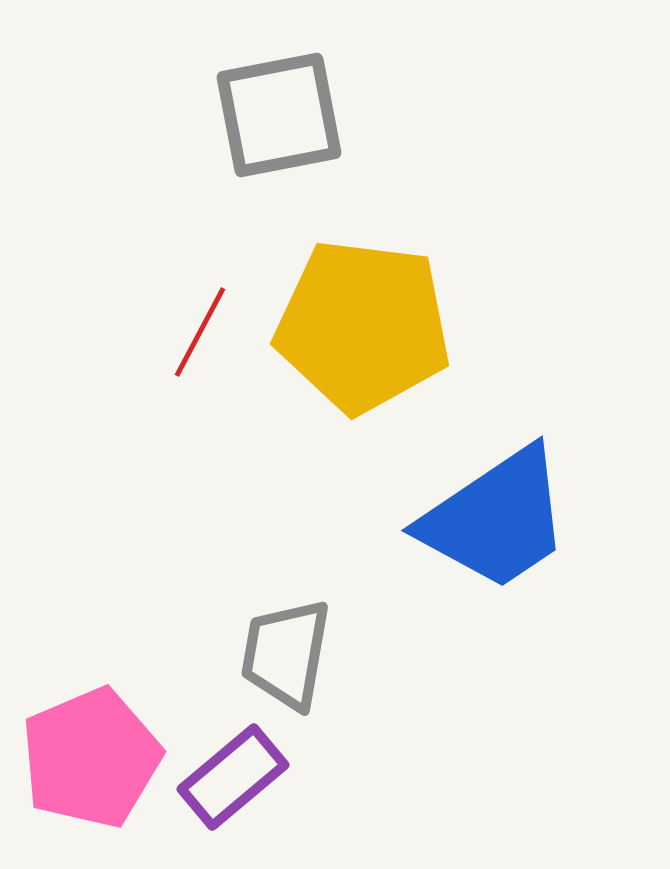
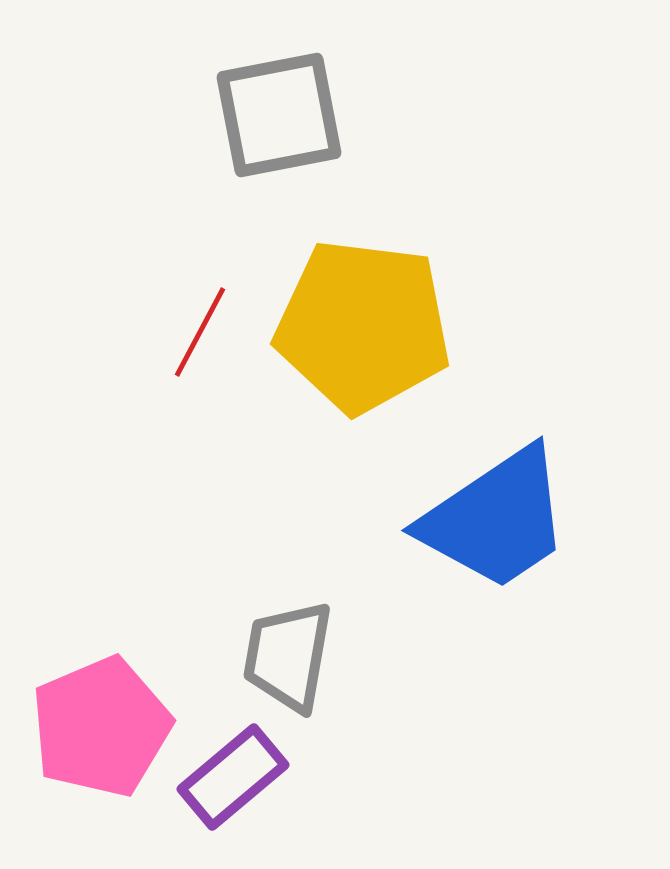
gray trapezoid: moved 2 px right, 2 px down
pink pentagon: moved 10 px right, 31 px up
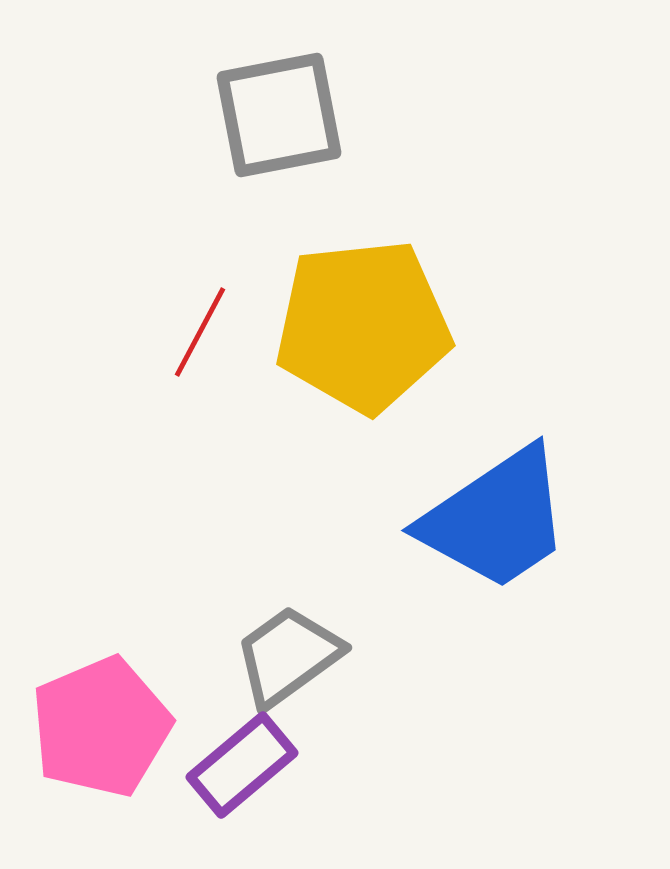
yellow pentagon: rotated 13 degrees counterclockwise
gray trapezoid: rotated 44 degrees clockwise
purple rectangle: moved 9 px right, 12 px up
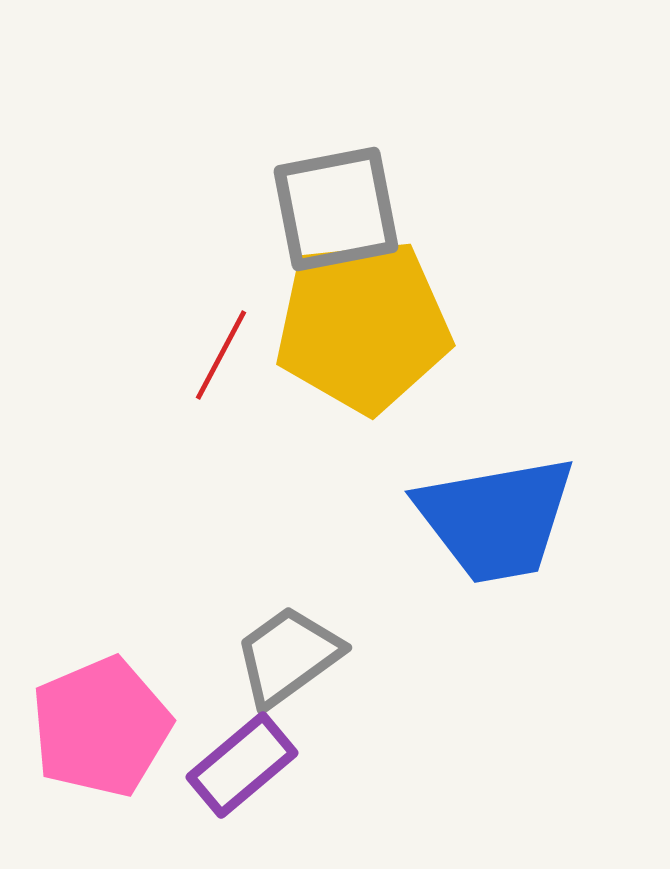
gray square: moved 57 px right, 94 px down
red line: moved 21 px right, 23 px down
blue trapezoid: rotated 24 degrees clockwise
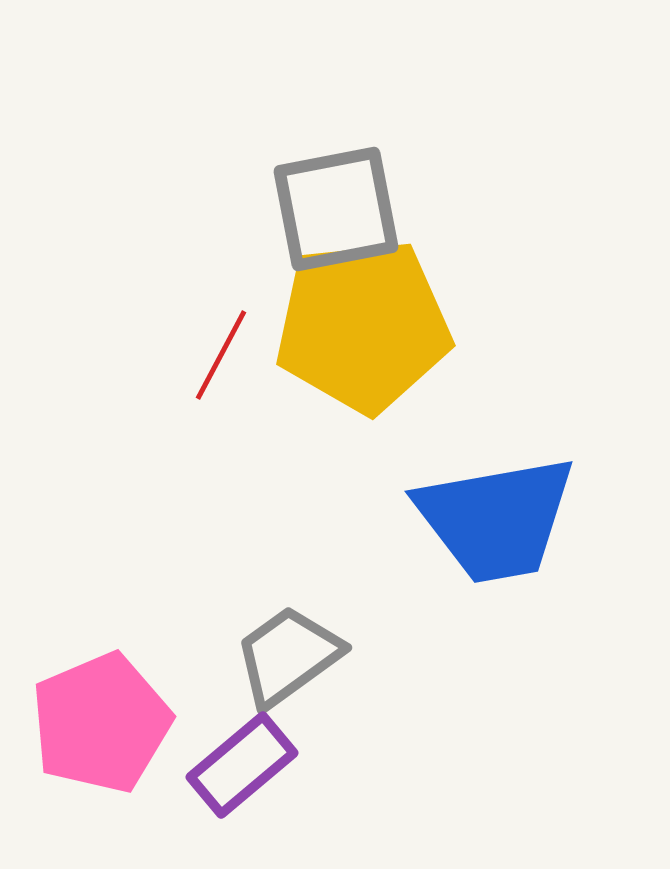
pink pentagon: moved 4 px up
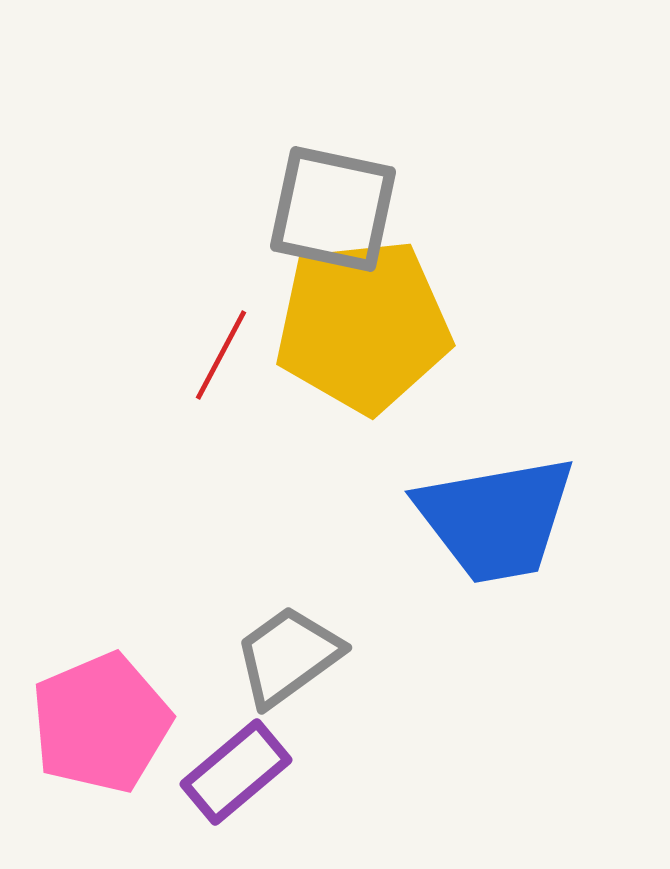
gray square: moved 3 px left; rotated 23 degrees clockwise
purple rectangle: moved 6 px left, 7 px down
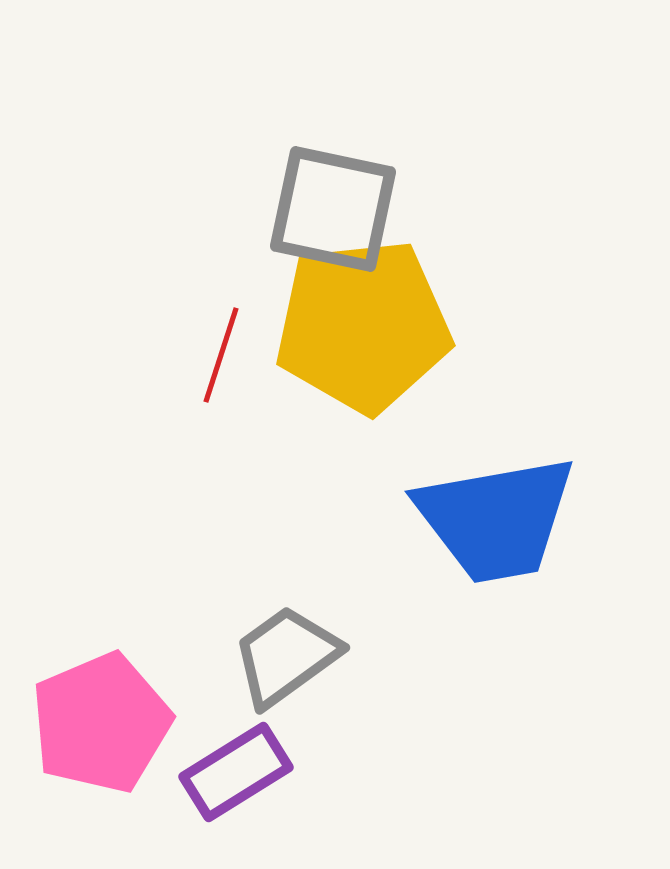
red line: rotated 10 degrees counterclockwise
gray trapezoid: moved 2 px left
purple rectangle: rotated 8 degrees clockwise
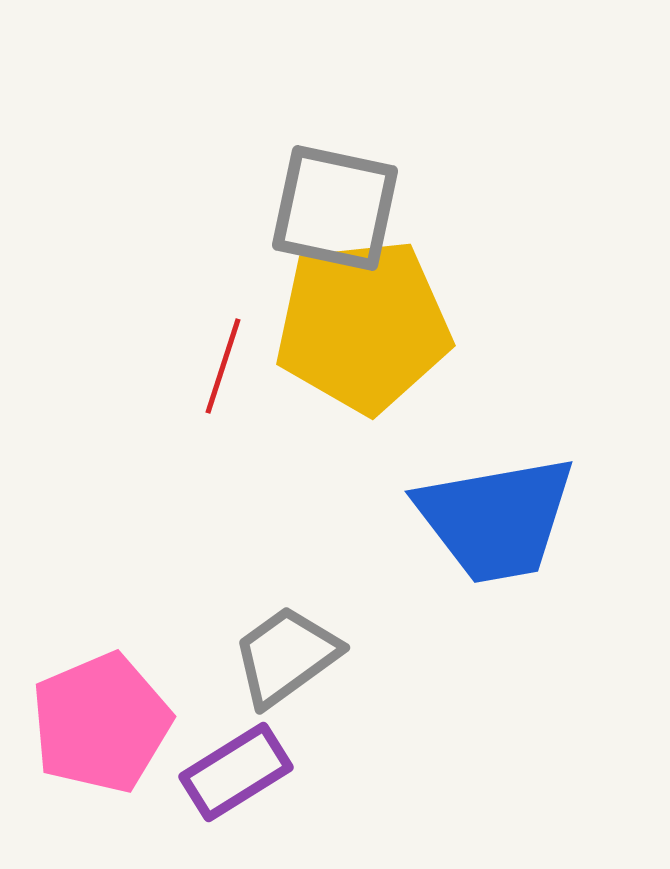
gray square: moved 2 px right, 1 px up
red line: moved 2 px right, 11 px down
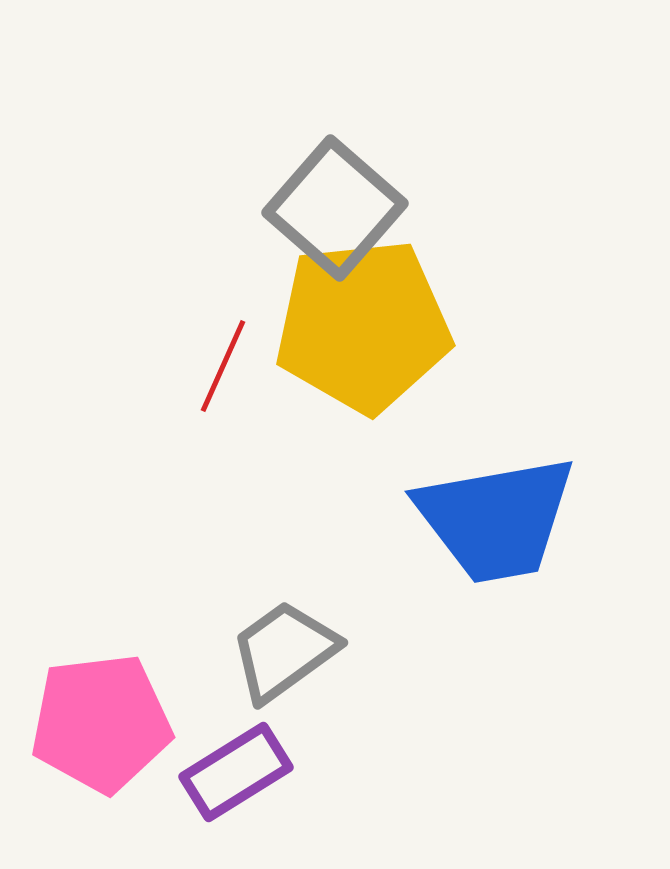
gray square: rotated 29 degrees clockwise
red line: rotated 6 degrees clockwise
gray trapezoid: moved 2 px left, 5 px up
pink pentagon: rotated 16 degrees clockwise
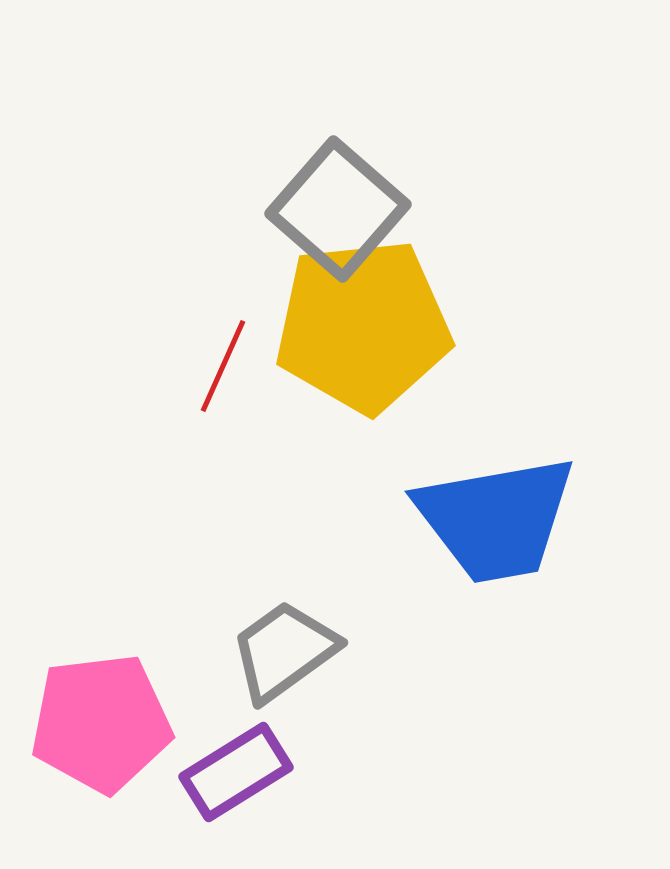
gray square: moved 3 px right, 1 px down
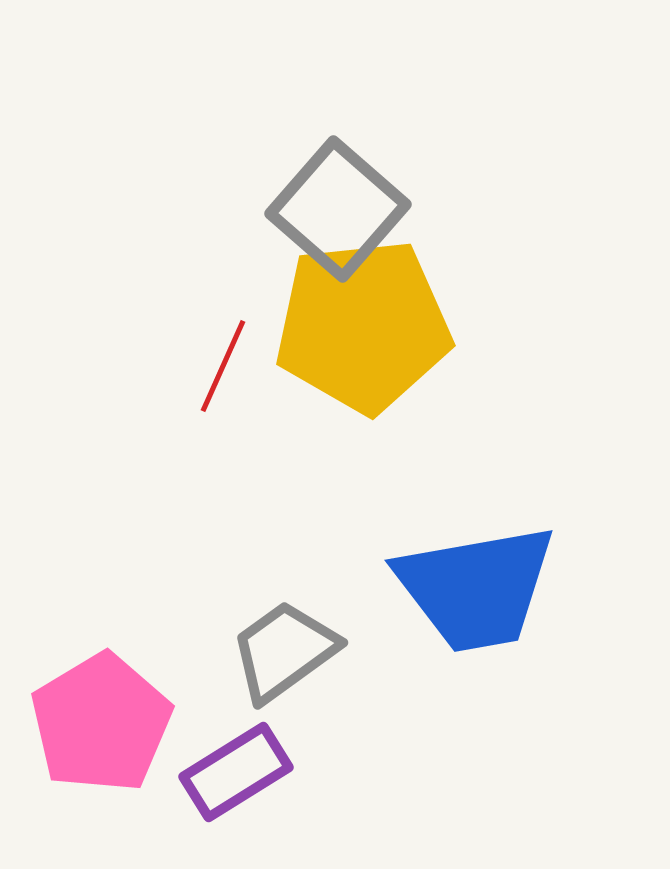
blue trapezoid: moved 20 px left, 69 px down
pink pentagon: rotated 24 degrees counterclockwise
